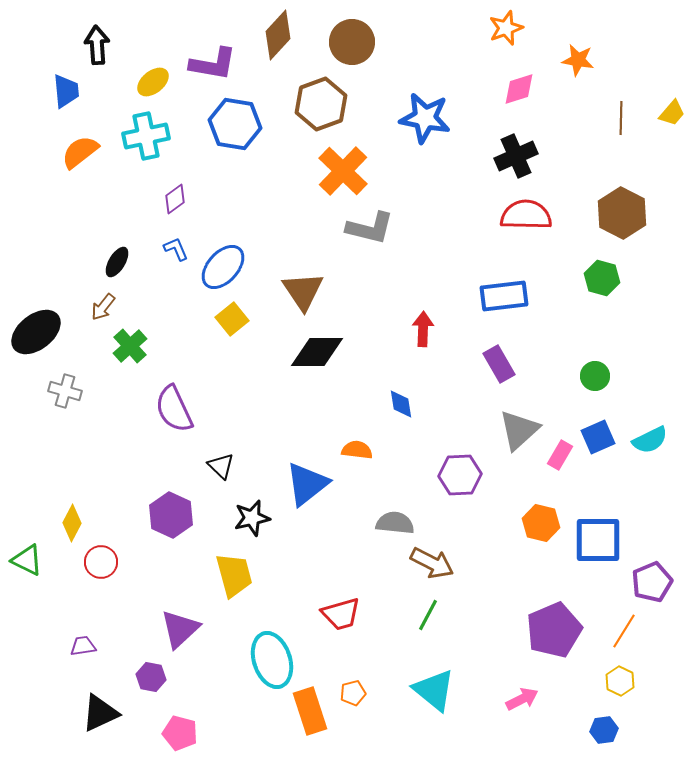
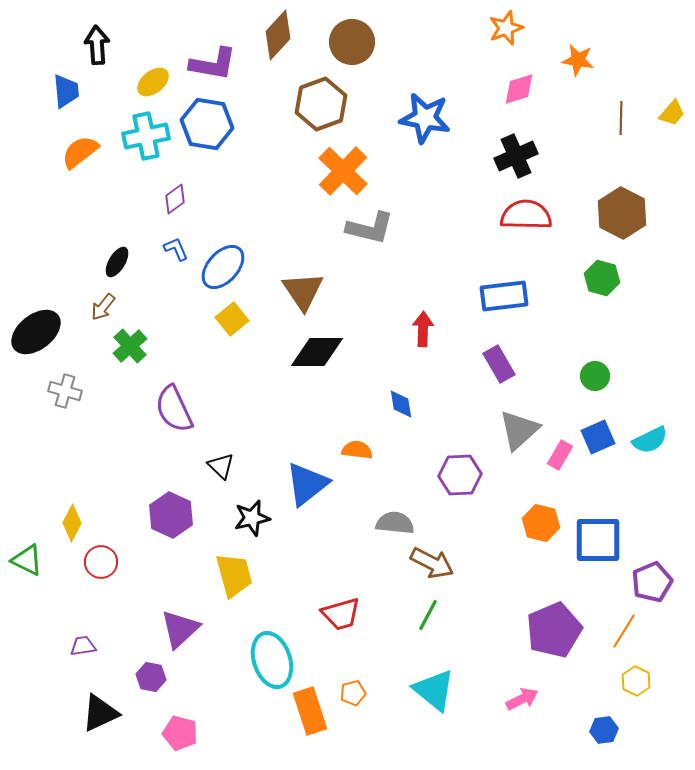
blue hexagon at (235, 124): moved 28 px left
yellow hexagon at (620, 681): moved 16 px right
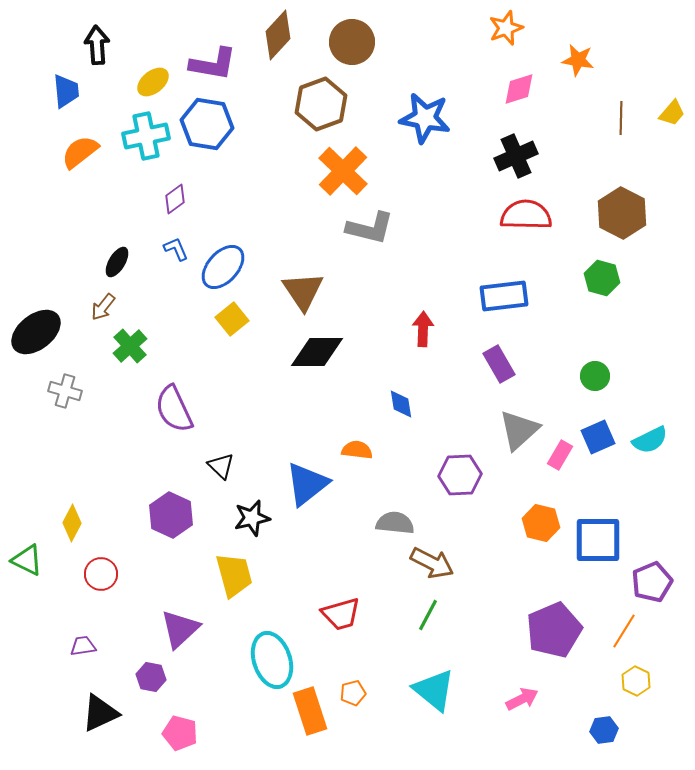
red circle at (101, 562): moved 12 px down
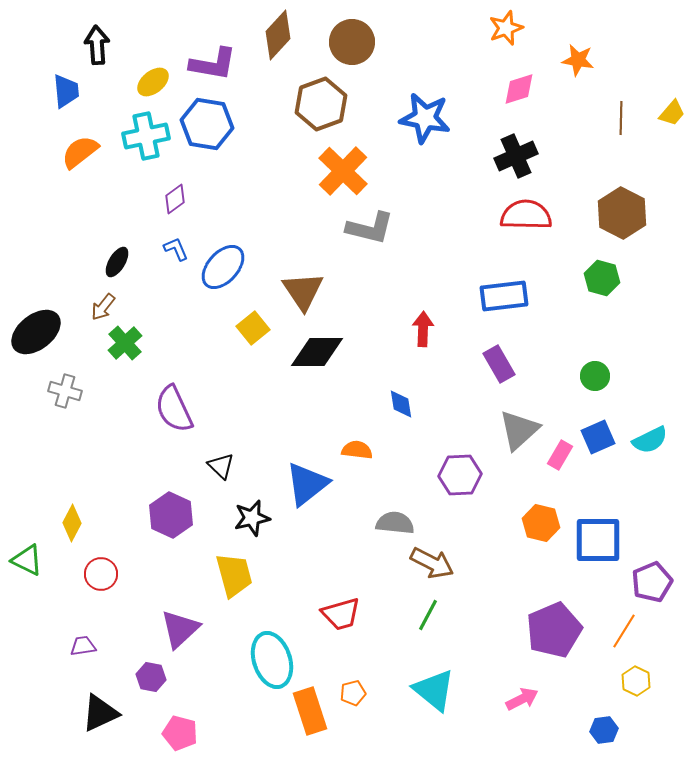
yellow square at (232, 319): moved 21 px right, 9 px down
green cross at (130, 346): moved 5 px left, 3 px up
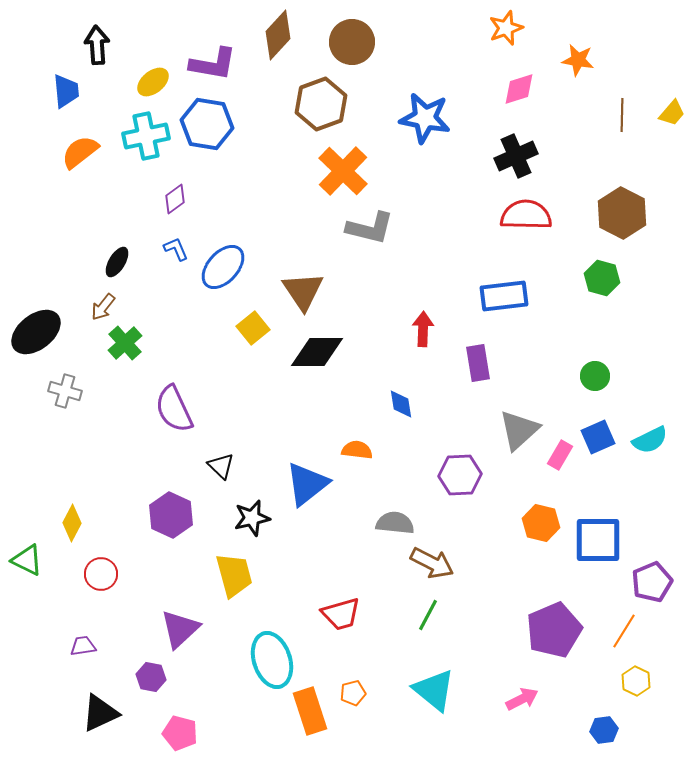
brown line at (621, 118): moved 1 px right, 3 px up
purple rectangle at (499, 364): moved 21 px left, 1 px up; rotated 21 degrees clockwise
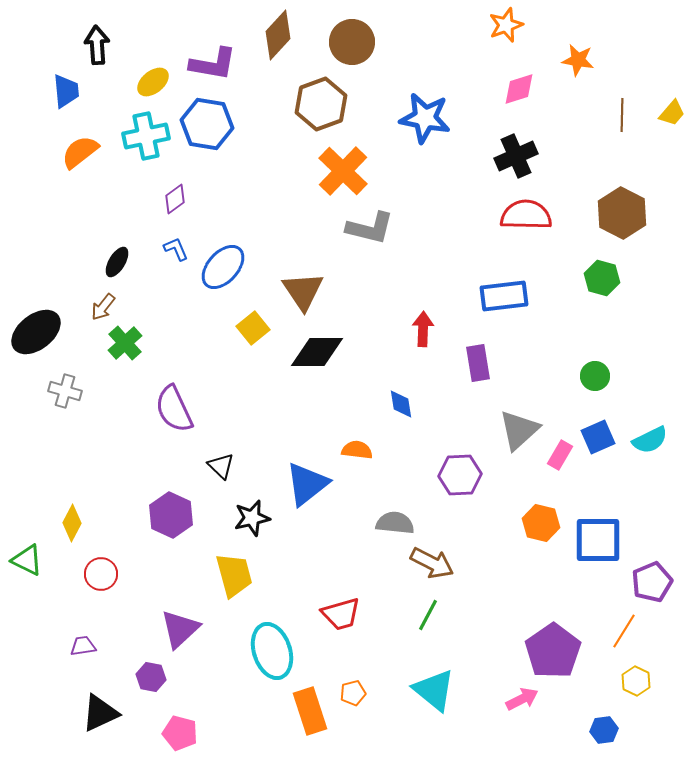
orange star at (506, 28): moved 3 px up
purple pentagon at (554, 630): moved 1 px left, 21 px down; rotated 12 degrees counterclockwise
cyan ellipse at (272, 660): moved 9 px up
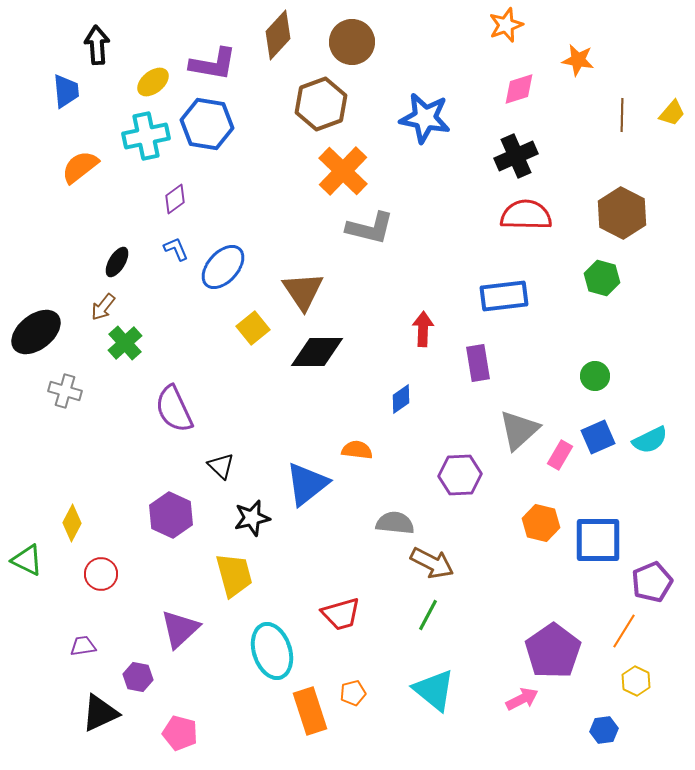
orange semicircle at (80, 152): moved 15 px down
blue diamond at (401, 404): moved 5 px up; rotated 64 degrees clockwise
purple hexagon at (151, 677): moved 13 px left
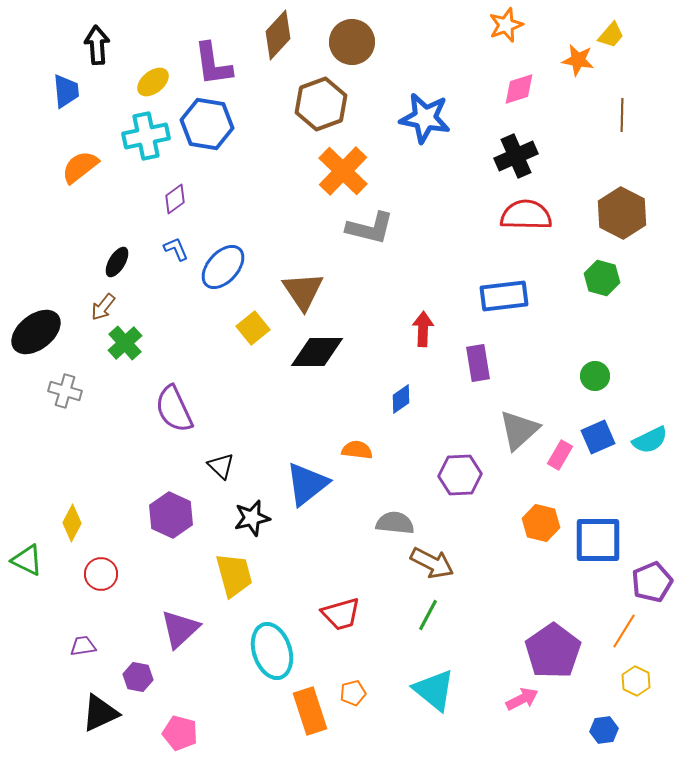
purple L-shape at (213, 64): rotated 72 degrees clockwise
yellow trapezoid at (672, 113): moved 61 px left, 78 px up
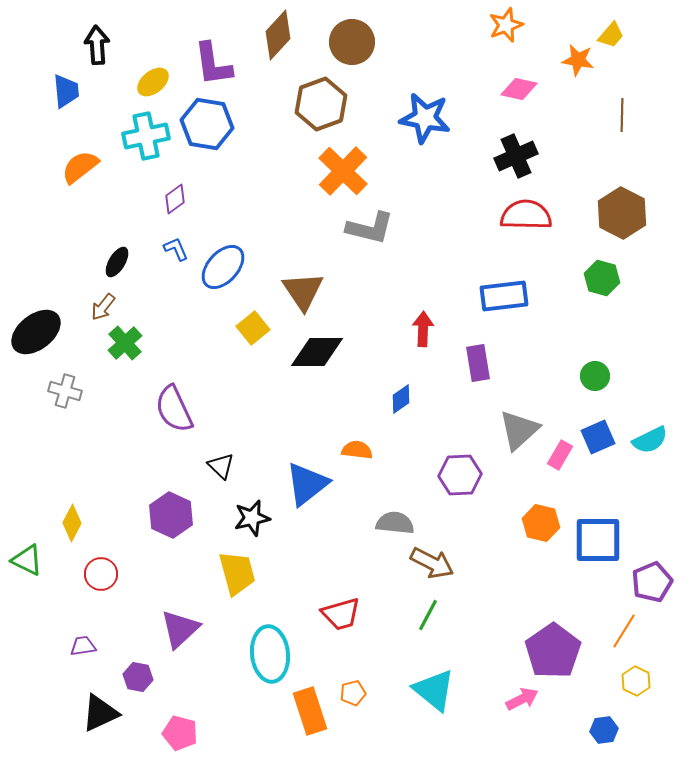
pink diamond at (519, 89): rotated 30 degrees clockwise
yellow trapezoid at (234, 575): moved 3 px right, 2 px up
cyan ellipse at (272, 651): moved 2 px left, 3 px down; rotated 12 degrees clockwise
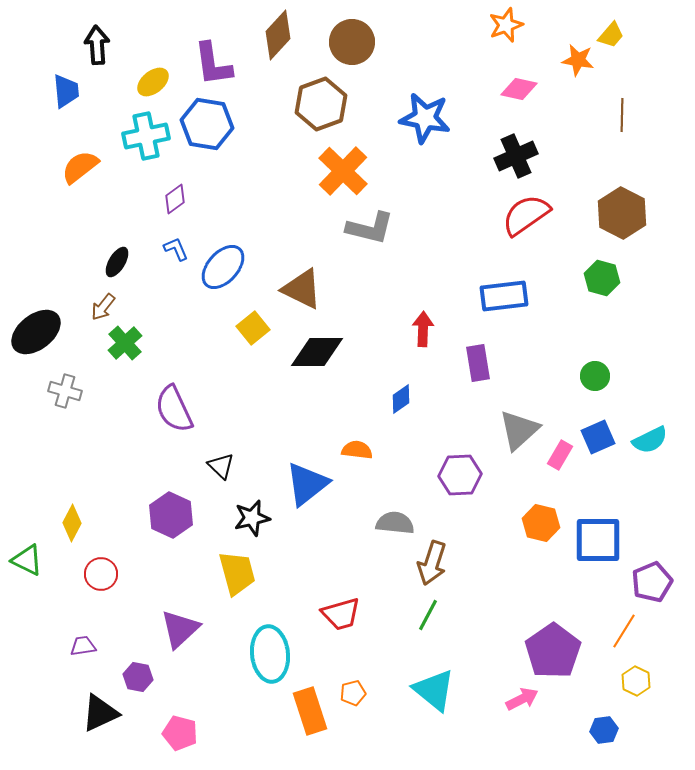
red semicircle at (526, 215): rotated 36 degrees counterclockwise
brown triangle at (303, 291): moved 1 px left, 2 px up; rotated 30 degrees counterclockwise
brown arrow at (432, 563): rotated 81 degrees clockwise
